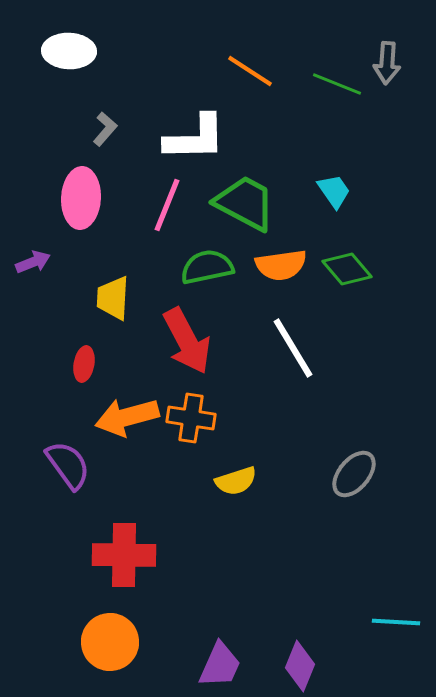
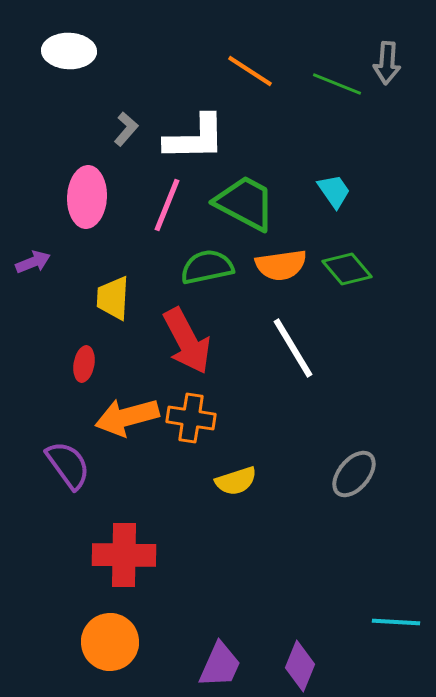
gray L-shape: moved 21 px right
pink ellipse: moved 6 px right, 1 px up
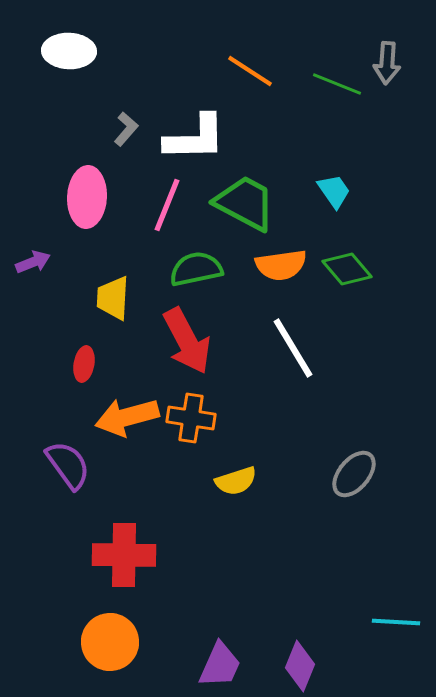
green semicircle: moved 11 px left, 2 px down
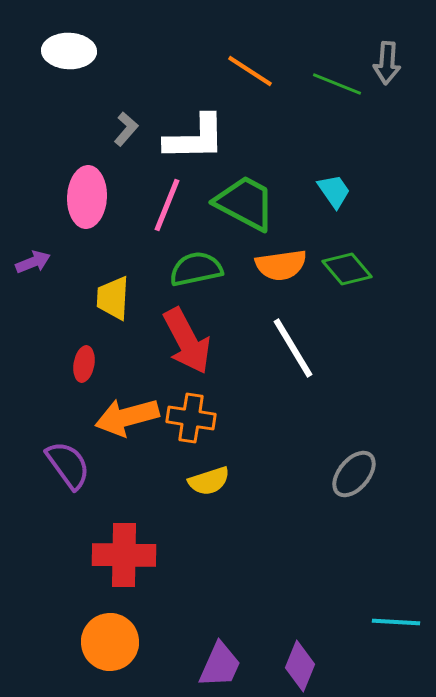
yellow semicircle: moved 27 px left
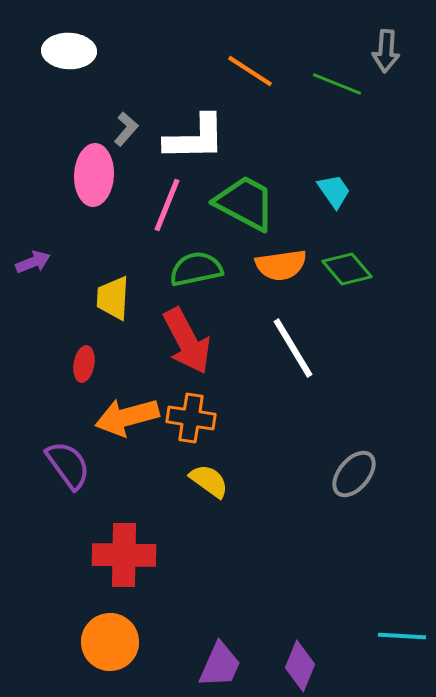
gray arrow: moved 1 px left, 12 px up
pink ellipse: moved 7 px right, 22 px up
yellow semicircle: rotated 126 degrees counterclockwise
cyan line: moved 6 px right, 14 px down
